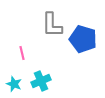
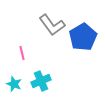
gray L-shape: rotated 36 degrees counterclockwise
blue pentagon: moved 2 px up; rotated 24 degrees clockwise
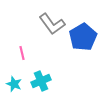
gray L-shape: moved 1 px up
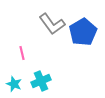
blue pentagon: moved 5 px up
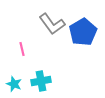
pink line: moved 4 px up
cyan cross: rotated 12 degrees clockwise
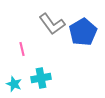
cyan cross: moved 3 px up
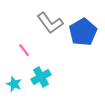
gray L-shape: moved 2 px left, 1 px up
pink line: moved 2 px right, 1 px down; rotated 24 degrees counterclockwise
cyan cross: moved 1 px up; rotated 18 degrees counterclockwise
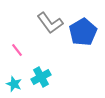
pink line: moved 7 px left
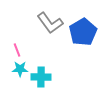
pink line: rotated 16 degrees clockwise
cyan cross: rotated 30 degrees clockwise
cyan star: moved 6 px right, 15 px up; rotated 21 degrees counterclockwise
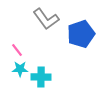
gray L-shape: moved 4 px left, 4 px up
blue pentagon: moved 2 px left, 2 px down; rotated 12 degrees clockwise
pink line: rotated 16 degrees counterclockwise
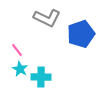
gray L-shape: moved 1 px right, 1 px up; rotated 28 degrees counterclockwise
cyan star: rotated 28 degrees clockwise
